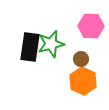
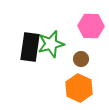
orange hexagon: moved 4 px left, 7 px down
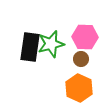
pink hexagon: moved 6 px left, 11 px down
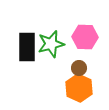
black rectangle: moved 3 px left; rotated 8 degrees counterclockwise
brown circle: moved 2 px left, 9 px down
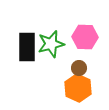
orange hexagon: moved 1 px left
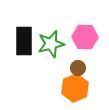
black rectangle: moved 3 px left, 6 px up
brown circle: moved 1 px left
orange hexagon: moved 3 px left; rotated 12 degrees clockwise
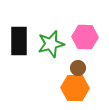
black rectangle: moved 5 px left
orange hexagon: rotated 24 degrees clockwise
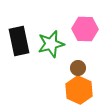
pink hexagon: moved 8 px up
black rectangle: rotated 12 degrees counterclockwise
orange hexagon: moved 4 px right, 2 px down; rotated 24 degrees clockwise
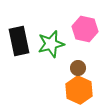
pink hexagon: rotated 10 degrees clockwise
